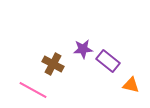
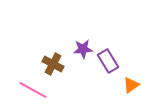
purple rectangle: rotated 20 degrees clockwise
orange triangle: rotated 48 degrees counterclockwise
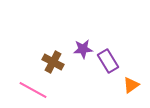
brown cross: moved 2 px up
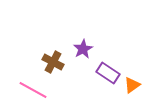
purple star: rotated 24 degrees counterclockwise
purple rectangle: moved 12 px down; rotated 25 degrees counterclockwise
orange triangle: moved 1 px right
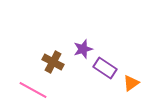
purple star: rotated 12 degrees clockwise
purple rectangle: moved 3 px left, 5 px up
orange triangle: moved 1 px left, 2 px up
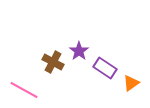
purple star: moved 4 px left, 2 px down; rotated 18 degrees counterclockwise
pink line: moved 9 px left
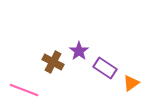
pink line: rotated 8 degrees counterclockwise
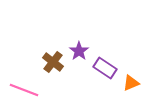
brown cross: rotated 10 degrees clockwise
orange triangle: rotated 12 degrees clockwise
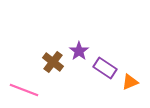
orange triangle: moved 1 px left, 1 px up
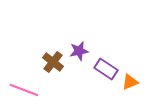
purple star: rotated 24 degrees clockwise
purple rectangle: moved 1 px right, 1 px down
